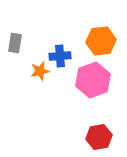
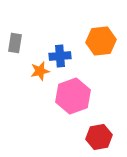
pink hexagon: moved 20 px left, 16 px down
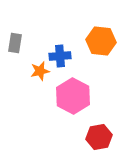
orange hexagon: rotated 12 degrees clockwise
pink hexagon: rotated 12 degrees counterclockwise
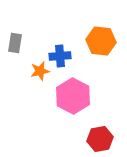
red hexagon: moved 1 px right, 2 px down
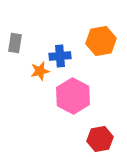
orange hexagon: rotated 16 degrees counterclockwise
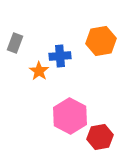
gray rectangle: rotated 12 degrees clockwise
orange star: moved 1 px left; rotated 24 degrees counterclockwise
pink hexagon: moved 3 px left, 20 px down
red hexagon: moved 2 px up
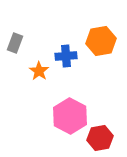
blue cross: moved 6 px right
red hexagon: moved 1 px down
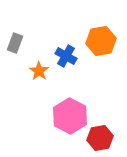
blue cross: rotated 35 degrees clockwise
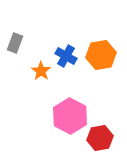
orange hexagon: moved 14 px down
orange star: moved 2 px right
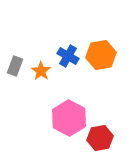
gray rectangle: moved 23 px down
blue cross: moved 2 px right
pink hexagon: moved 1 px left, 2 px down
